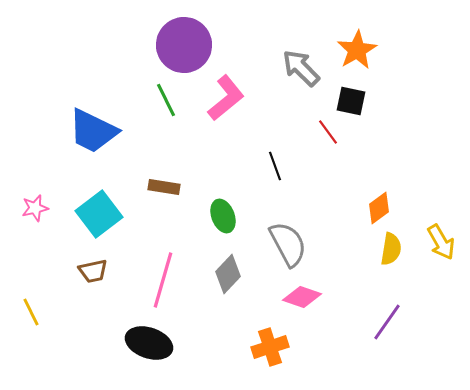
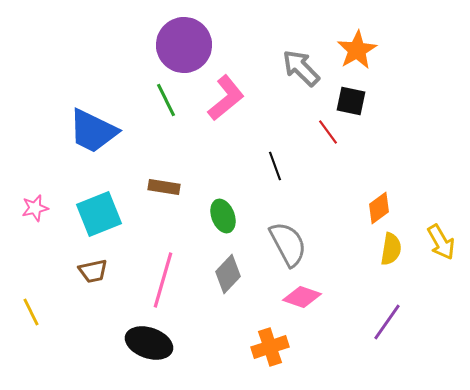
cyan square: rotated 15 degrees clockwise
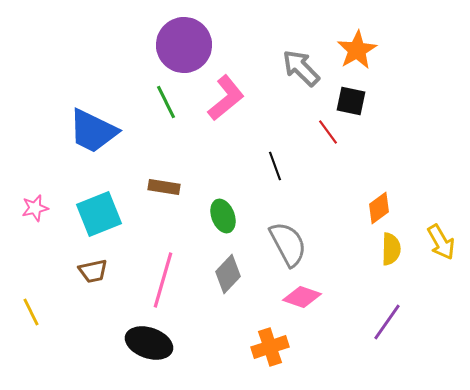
green line: moved 2 px down
yellow semicircle: rotated 8 degrees counterclockwise
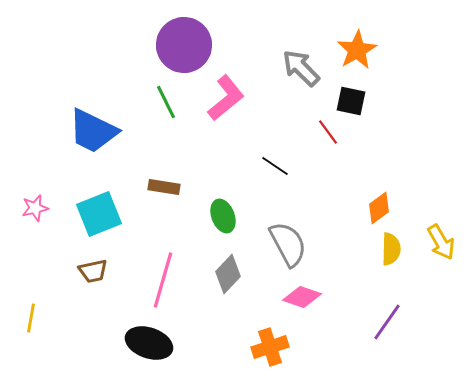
black line: rotated 36 degrees counterclockwise
yellow line: moved 6 px down; rotated 36 degrees clockwise
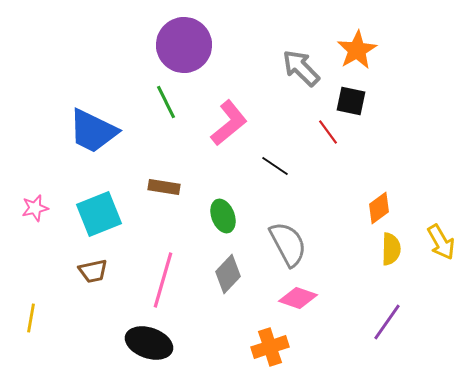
pink L-shape: moved 3 px right, 25 px down
pink diamond: moved 4 px left, 1 px down
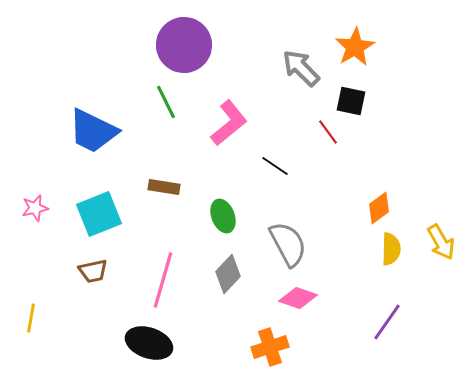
orange star: moved 2 px left, 3 px up
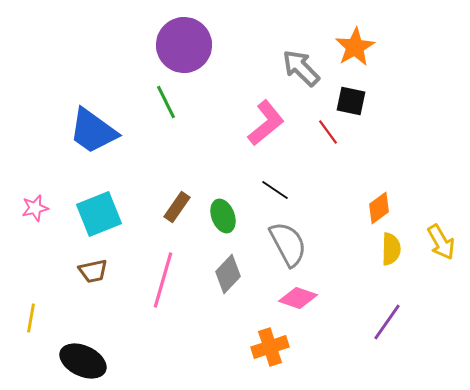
pink L-shape: moved 37 px right
blue trapezoid: rotated 10 degrees clockwise
black line: moved 24 px down
brown rectangle: moved 13 px right, 20 px down; rotated 64 degrees counterclockwise
black ellipse: moved 66 px left, 18 px down; rotated 6 degrees clockwise
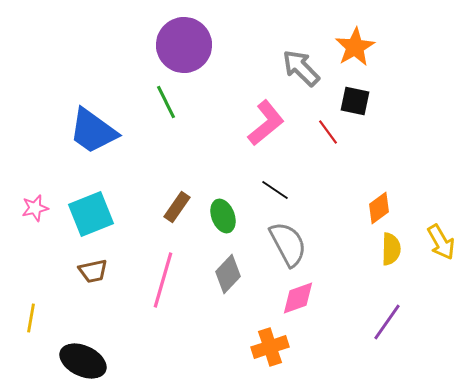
black square: moved 4 px right
cyan square: moved 8 px left
pink diamond: rotated 39 degrees counterclockwise
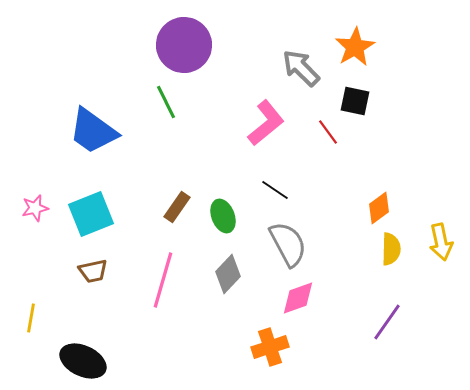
yellow arrow: rotated 18 degrees clockwise
